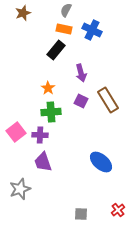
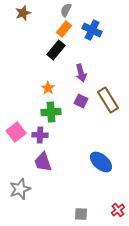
orange rectangle: rotated 63 degrees counterclockwise
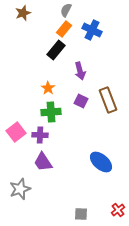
purple arrow: moved 1 px left, 2 px up
brown rectangle: rotated 10 degrees clockwise
purple trapezoid: rotated 15 degrees counterclockwise
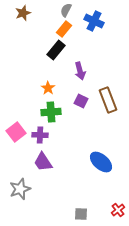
blue cross: moved 2 px right, 9 px up
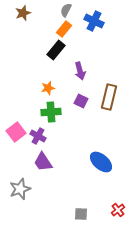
orange star: rotated 24 degrees clockwise
brown rectangle: moved 1 px right, 3 px up; rotated 35 degrees clockwise
purple cross: moved 2 px left, 1 px down; rotated 28 degrees clockwise
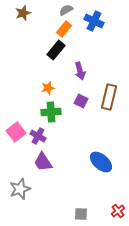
gray semicircle: rotated 32 degrees clockwise
red cross: moved 1 px down
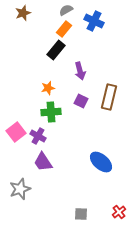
red cross: moved 1 px right, 1 px down
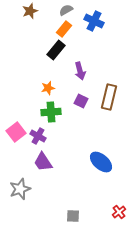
brown star: moved 7 px right, 2 px up
gray square: moved 8 px left, 2 px down
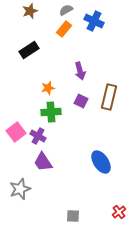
black rectangle: moved 27 px left; rotated 18 degrees clockwise
blue ellipse: rotated 15 degrees clockwise
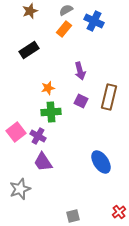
gray square: rotated 16 degrees counterclockwise
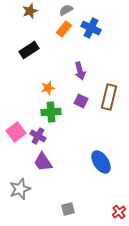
blue cross: moved 3 px left, 7 px down
gray square: moved 5 px left, 7 px up
